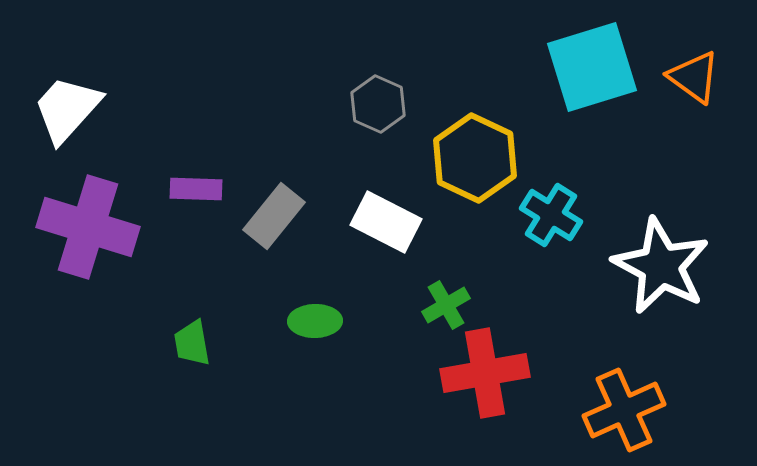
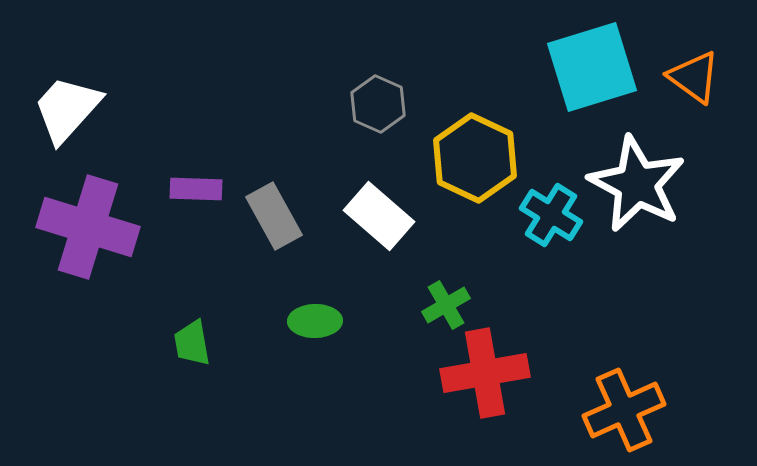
gray rectangle: rotated 68 degrees counterclockwise
white rectangle: moved 7 px left, 6 px up; rotated 14 degrees clockwise
white star: moved 24 px left, 82 px up
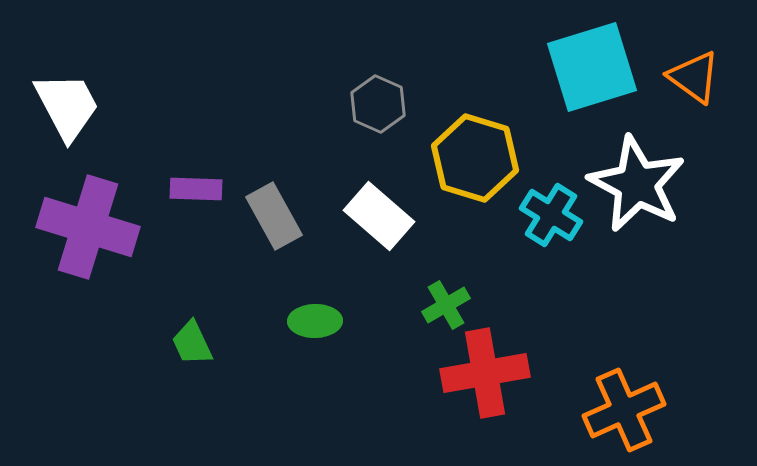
white trapezoid: moved 3 px up; rotated 110 degrees clockwise
yellow hexagon: rotated 8 degrees counterclockwise
green trapezoid: rotated 15 degrees counterclockwise
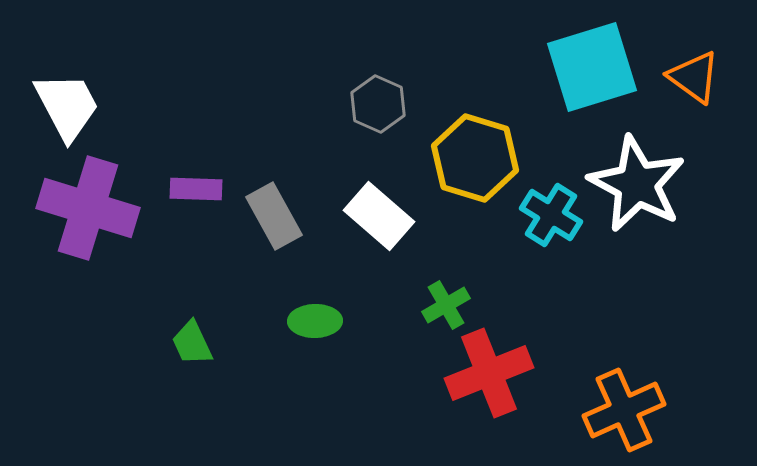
purple cross: moved 19 px up
red cross: moved 4 px right; rotated 12 degrees counterclockwise
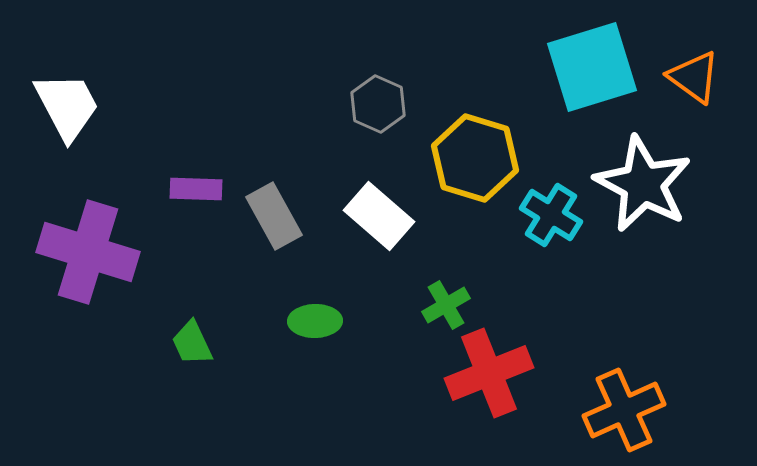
white star: moved 6 px right
purple cross: moved 44 px down
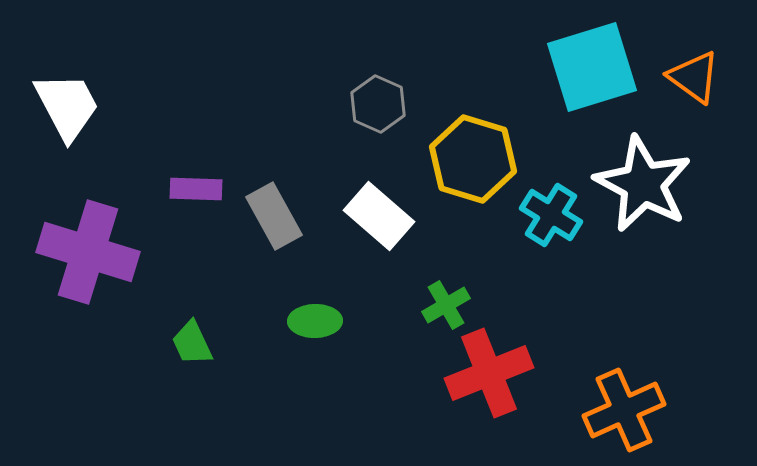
yellow hexagon: moved 2 px left, 1 px down
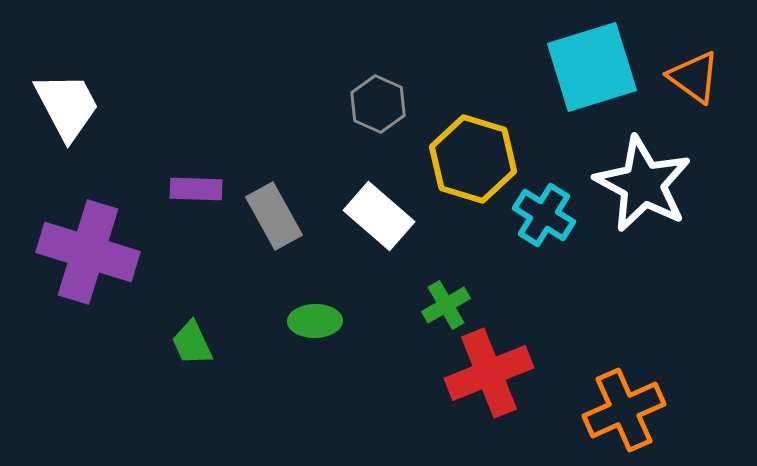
cyan cross: moved 7 px left
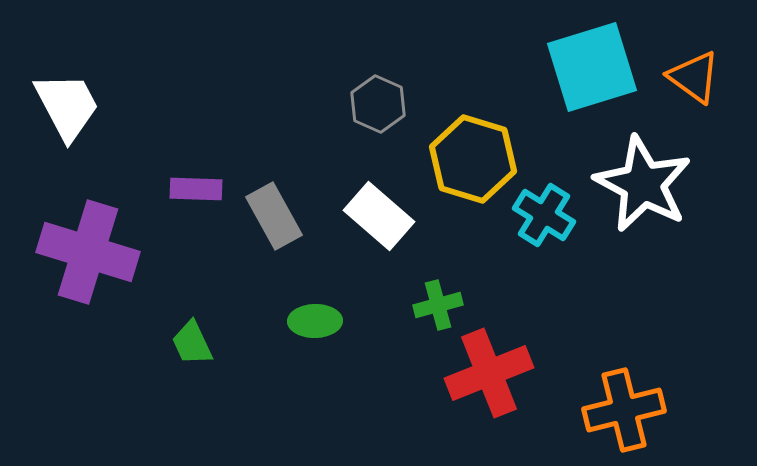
green cross: moved 8 px left; rotated 15 degrees clockwise
orange cross: rotated 10 degrees clockwise
